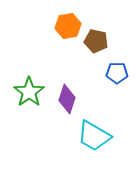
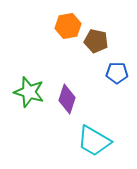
green star: rotated 20 degrees counterclockwise
cyan trapezoid: moved 5 px down
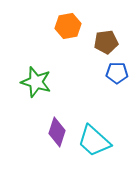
brown pentagon: moved 10 px right, 1 px down; rotated 20 degrees counterclockwise
green star: moved 7 px right, 10 px up
purple diamond: moved 10 px left, 33 px down
cyan trapezoid: rotated 12 degrees clockwise
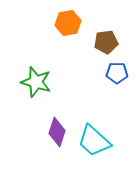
orange hexagon: moved 3 px up
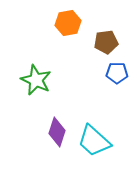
green star: moved 2 px up; rotated 8 degrees clockwise
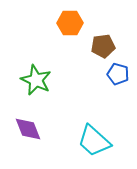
orange hexagon: moved 2 px right; rotated 10 degrees clockwise
brown pentagon: moved 3 px left, 4 px down
blue pentagon: moved 1 px right, 1 px down; rotated 15 degrees clockwise
purple diamond: moved 29 px left, 3 px up; rotated 40 degrees counterclockwise
